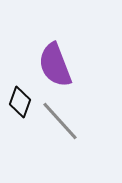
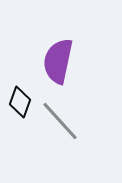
purple semicircle: moved 3 px right, 4 px up; rotated 33 degrees clockwise
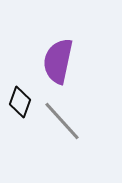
gray line: moved 2 px right
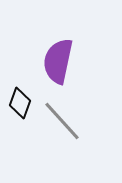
black diamond: moved 1 px down
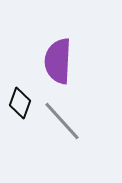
purple semicircle: rotated 9 degrees counterclockwise
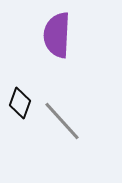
purple semicircle: moved 1 px left, 26 px up
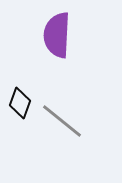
gray line: rotated 9 degrees counterclockwise
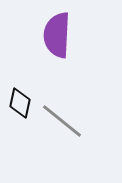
black diamond: rotated 8 degrees counterclockwise
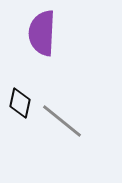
purple semicircle: moved 15 px left, 2 px up
